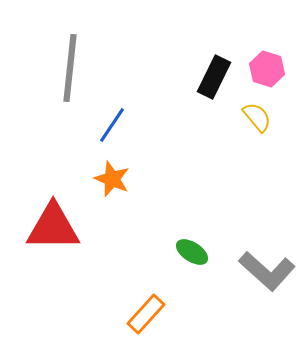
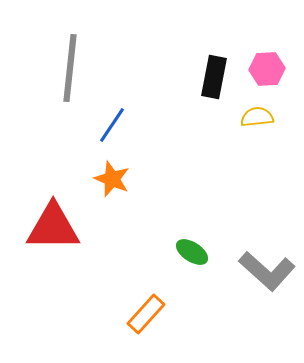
pink hexagon: rotated 20 degrees counterclockwise
black rectangle: rotated 15 degrees counterclockwise
yellow semicircle: rotated 56 degrees counterclockwise
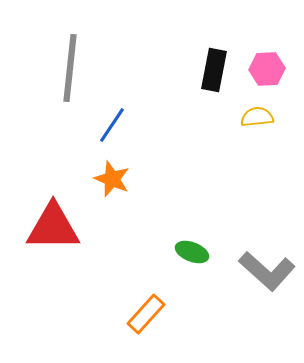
black rectangle: moved 7 px up
green ellipse: rotated 12 degrees counterclockwise
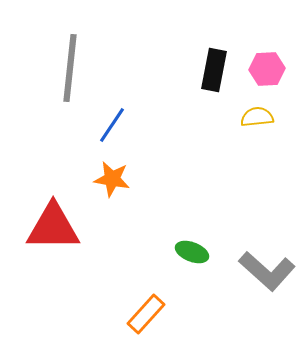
orange star: rotated 12 degrees counterclockwise
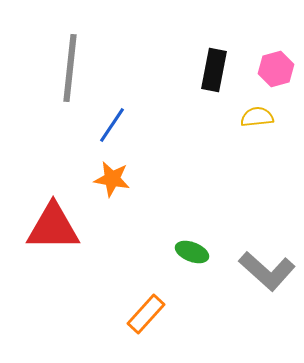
pink hexagon: moved 9 px right; rotated 12 degrees counterclockwise
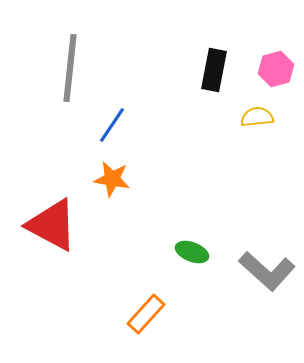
red triangle: moved 1 px left, 2 px up; rotated 28 degrees clockwise
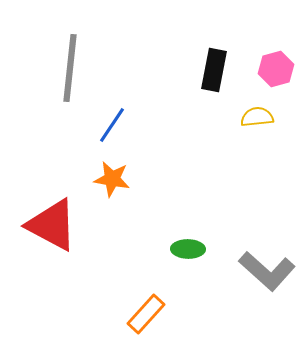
green ellipse: moved 4 px left, 3 px up; rotated 20 degrees counterclockwise
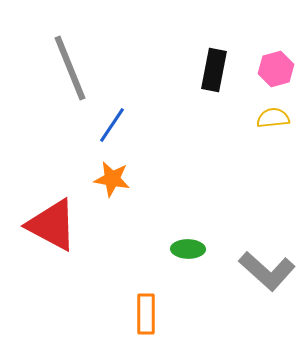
gray line: rotated 28 degrees counterclockwise
yellow semicircle: moved 16 px right, 1 px down
orange rectangle: rotated 42 degrees counterclockwise
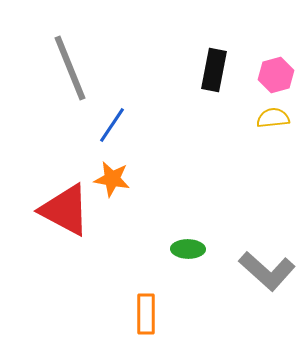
pink hexagon: moved 6 px down
red triangle: moved 13 px right, 15 px up
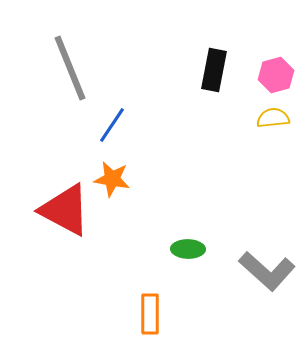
orange rectangle: moved 4 px right
